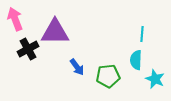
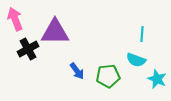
cyan semicircle: rotated 72 degrees counterclockwise
blue arrow: moved 4 px down
cyan star: moved 2 px right
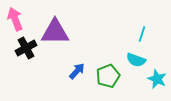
cyan line: rotated 14 degrees clockwise
black cross: moved 2 px left, 1 px up
blue arrow: rotated 102 degrees counterclockwise
green pentagon: rotated 15 degrees counterclockwise
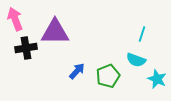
black cross: rotated 20 degrees clockwise
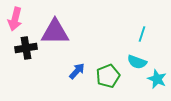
pink arrow: rotated 145 degrees counterclockwise
cyan semicircle: moved 1 px right, 2 px down
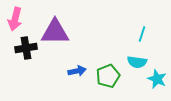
cyan semicircle: rotated 12 degrees counterclockwise
blue arrow: rotated 36 degrees clockwise
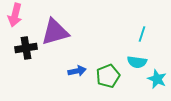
pink arrow: moved 4 px up
purple triangle: rotated 16 degrees counterclockwise
